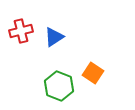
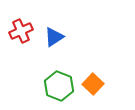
red cross: rotated 10 degrees counterclockwise
orange square: moved 11 px down; rotated 10 degrees clockwise
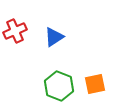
red cross: moved 6 px left
orange square: moved 2 px right; rotated 35 degrees clockwise
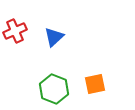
blue triangle: rotated 10 degrees counterclockwise
green hexagon: moved 5 px left, 3 px down
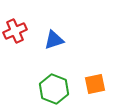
blue triangle: moved 3 px down; rotated 25 degrees clockwise
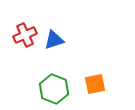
red cross: moved 10 px right, 4 px down
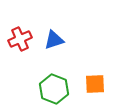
red cross: moved 5 px left, 4 px down
orange square: rotated 10 degrees clockwise
